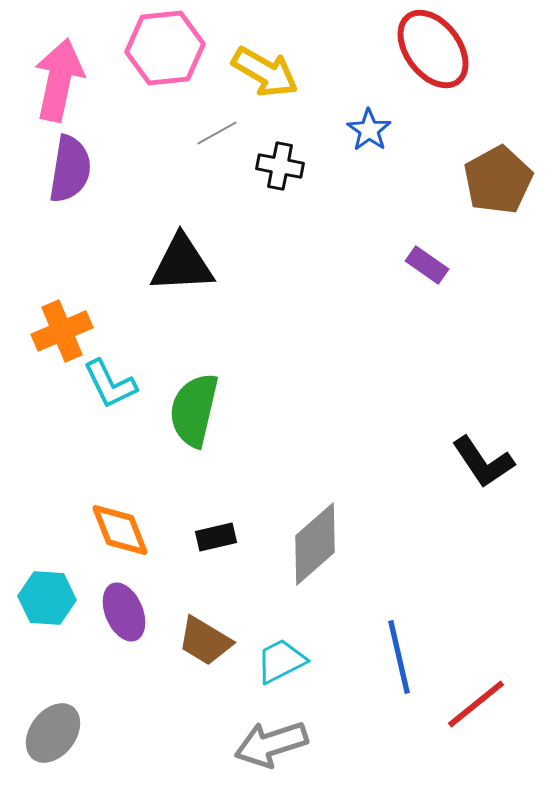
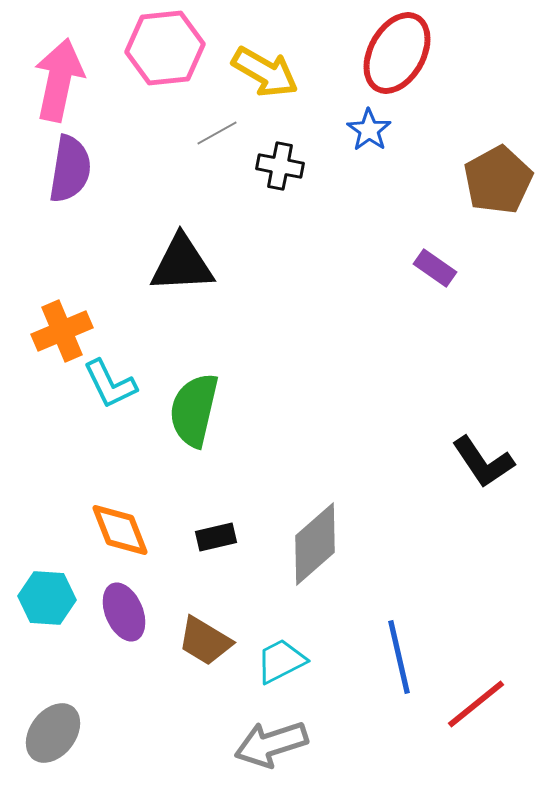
red ellipse: moved 36 px left, 4 px down; rotated 66 degrees clockwise
purple rectangle: moved 8 px right, 3 px down
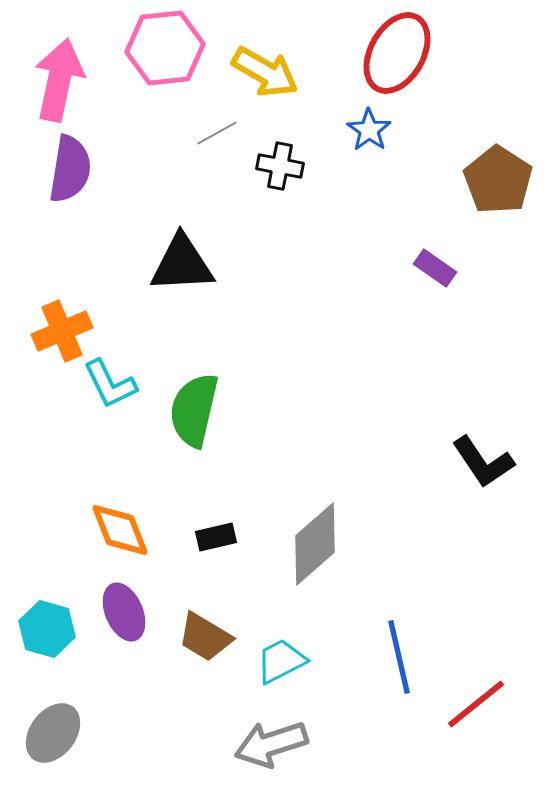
brown pentagon: rotated 10 degrees counterclockwise
cyan hexagon: moved 31 px down; rotated 12 degrees clockwise
brown trapezoid: moved 4 px up
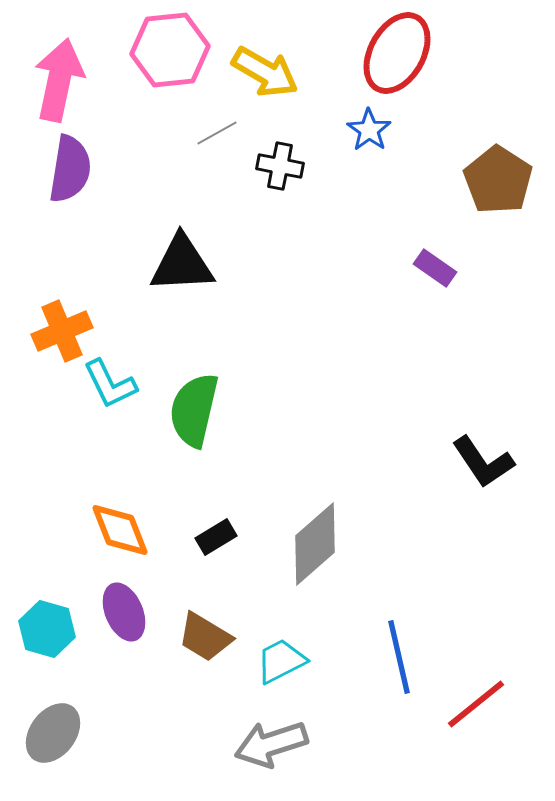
pink hexagon: moved 5 px right, 2 px down
black rectangle: rotated 18 degrees counterclockwise
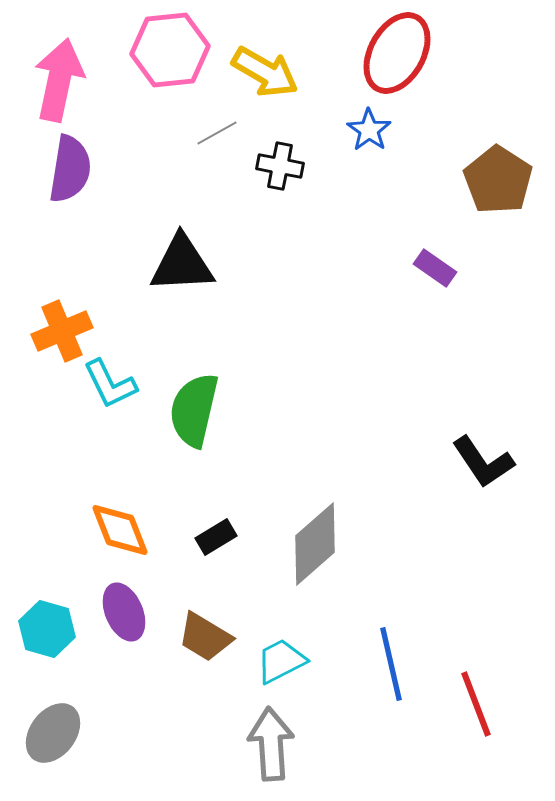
blue line: moved 8 px left, 7 px down
red line: rotated 72 degrees counterclockwise
gray arrow: rotated 104 degrees clockwise
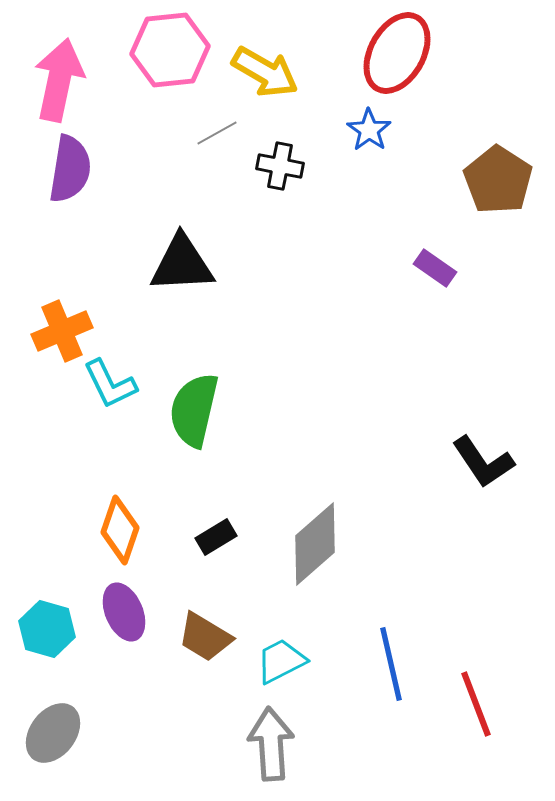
orange diamond: rotated 40 degrees clockwise
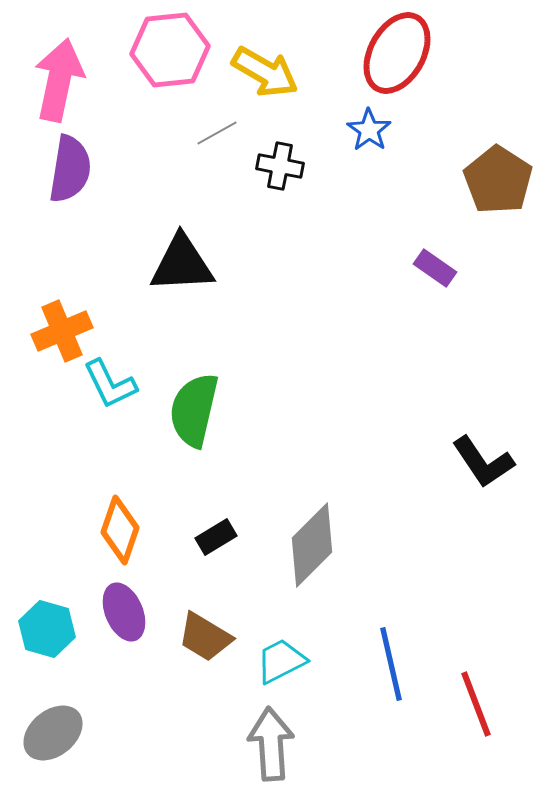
gray diamond: moved 3 px left, 1 px down; rotated 4 degrees counterclockwise
gray ellipse: rotated 14 degrees clockwise
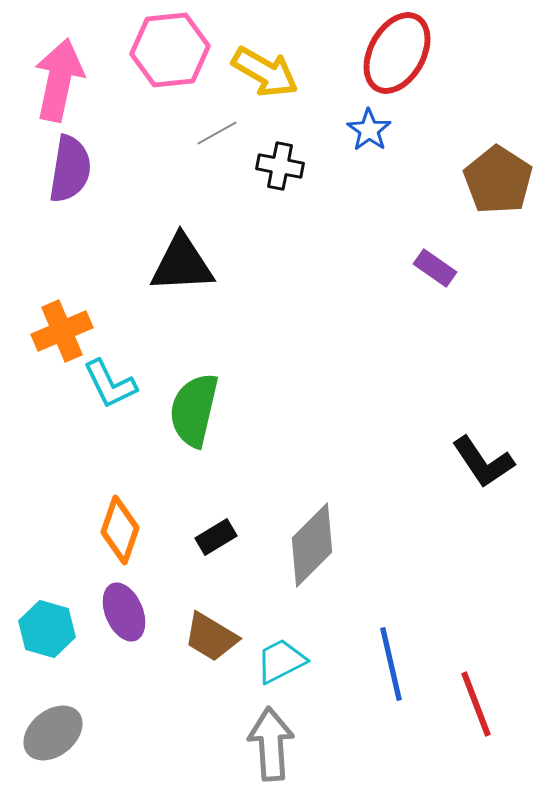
brown trapezoid: moved 6 px right
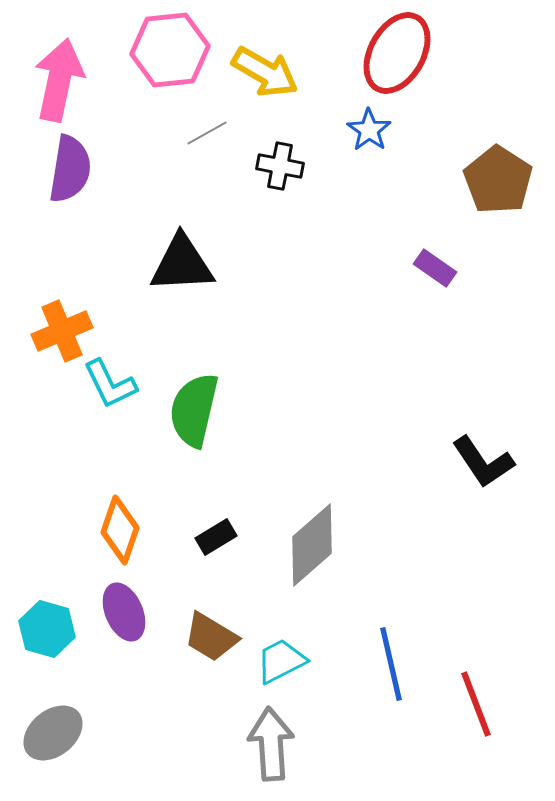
gray line: moved 10 px left
gray diamond: rotated 4 degrees clockwise
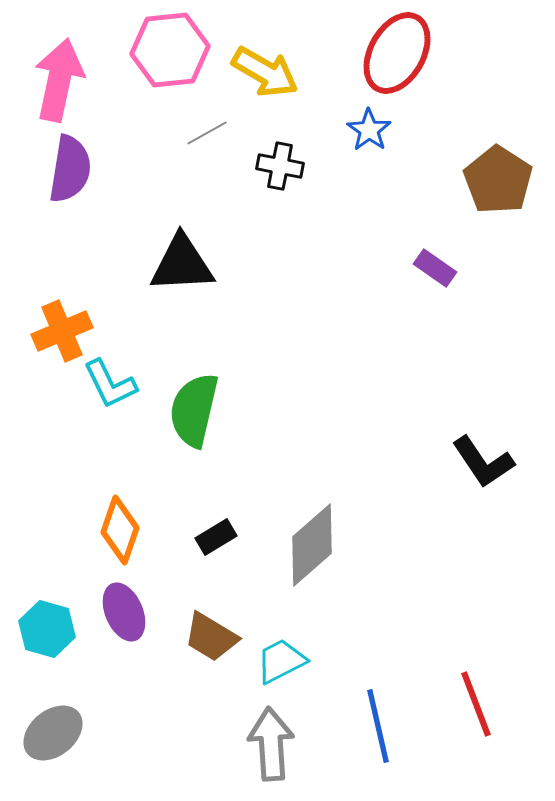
blue line: moved 13 px left, 62 px down
